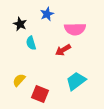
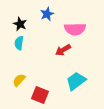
cyan semicircle: moved 12 px left; rotated 24 degrees clockwise
red square: moved 1 px down
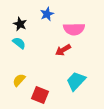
pink semicircle: moved 1 px left
cyan semicircle: rotated 120 degrees clockwise
cyan trapezoid: rotated 10 degrees counterclockwise
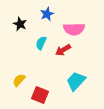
cyan semicircle: moved 22 px right; rotated 104 degrees counterclockwise
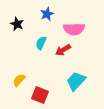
black star: moved 3 px left
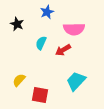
blue star: moved 2 px up
red square: rotated 12 degrees counterclockwise
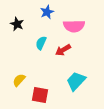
pink semicircle: moved 3 px up
